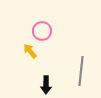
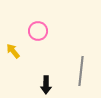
pink circle: moved 4 px left
yellow arrow: moved 17 px left
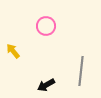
pink circle: moved 8 px right, 5 px up
black arrow: rotated 60 degrees clockwise
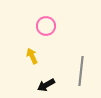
yellow arrow: moved 19 px right, 5 px down; rotated 14 degrees clockwise
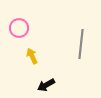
pink circle: moved 27 px left, 2 px down
gray line: moved 27 px up
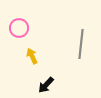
black arrow: rotated 18 degrees counterclockwise
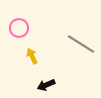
gray line: rotated 64 degrees counterclockwise
black arrow: rotated 24 degrees clockwise
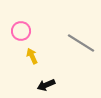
pink circle: moved 2 px right, 3 px down
gray line: moved 1 px up
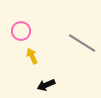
gray line: moved 1 px right
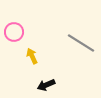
pink circle: moved 7 px left, 1 px down
gray line: moved 1 px left
